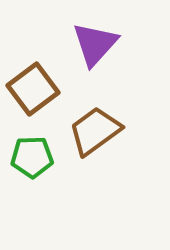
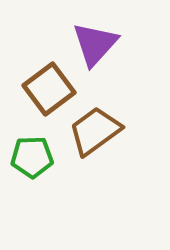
brown square: moved 16 px right
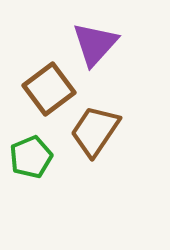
brown trapezoid: rotated 20 degrees counterclockwise
green pentagon: moved 1 px left; rotated 21 degrees counterclockwise
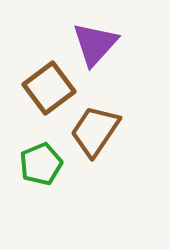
brown square: moved 1 px up
green pentagon: moved 10 px right, 7 px down
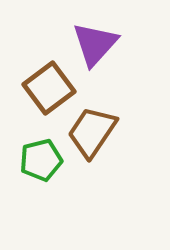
brown trapezoid: moved 3 px left, 1 px down
green pentagon: moved 4 px up; rotated 9 degrees clockwise
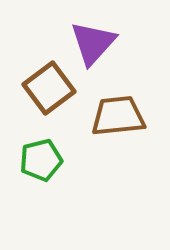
purple triangle: moved 2 px left, 1 px up
brown trapezoid: moved 26 px right, 16 px up; rotated 50 degrees clockwise
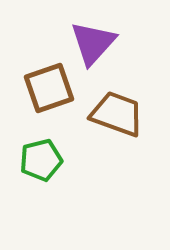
brown square: rotated 18 degrees clockwise
brown trapezoid: moved 1 px left, 2 px up; rotated 26 degrees clockwise
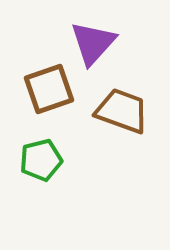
brown square: moved 1 px down
brown trapezoid: moved 5 px right, 3 px up
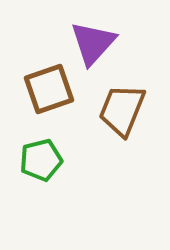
brown trapezoid: moved 1 px up; rotated 88 degrees counterclockwise
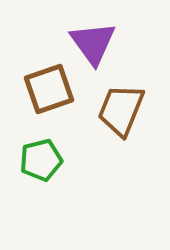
purple triangle: rotated 18 degrees counterclockwise
brown trapezoid: moved 1 px left
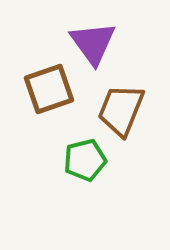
green pentagon: moved 44 px right
